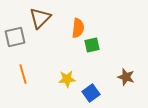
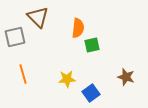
brown triangle: moved 2 px left, 1 px up; rotated 30 degrees counterclockwise
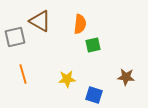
brown triangle: moved 2 px right, 4 px down; rotated 15 degrees counterclockwise
orange semicircle: moved 2 px right, 4 px up
green square: moved 1 px right
brown star: rotated 12 degrees counterclockwise
blue square: moved 3 px right, 2 px down; rotated 36 degrees counterclockwise
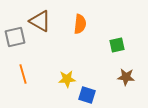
green square: moved 24 px right
blue square: moved 7 px left
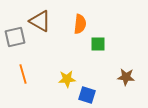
green square: moved 19 px left, 1 px up; rotated 14 degrees clockwise
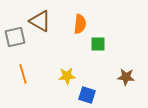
yellow star: moved 3 px up
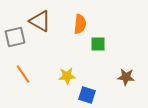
orange line: rotated 18 degrees counterclockwise
